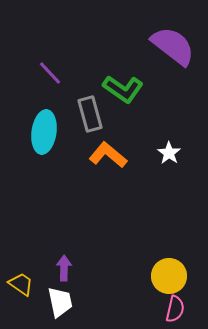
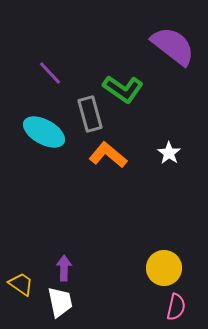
cyan ellipse: rotated 69 degrees counterclockwise
yellow circle: moved 5 px left, 8 px up
pink semicircle: moved 1 px right, 2 px up
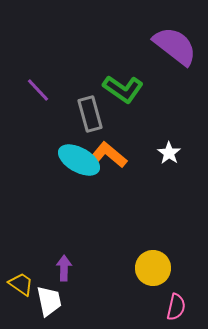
purple semicircle: moved 2 px right
purple line: moved 12 px left, 17 px down
cyan ellipse: moved 35 px right, 28 px down
yellow circle: moved 11 px left
white trapezoid: moved 11 px left, 1 px up
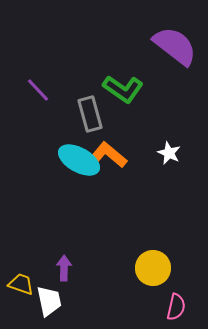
white star: rotated 10 degrees counterclockwise
yellow trapezoid: rotated 16 degrees counterclockwise
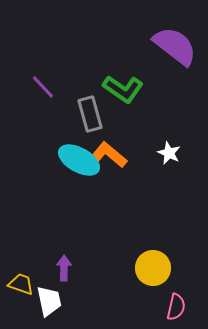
purple line: moved 5 px right, 3 px up
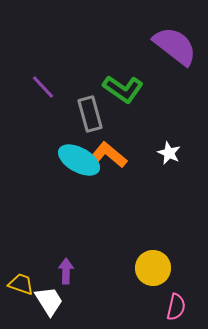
purple arrow: moved 2 px right, 3 px down
white trapezoid: rotated 20 degrees counterclockwise
